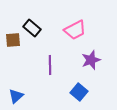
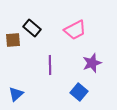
purple star: moved 1 px right, 3 px down
blue triangle: moved 2 px up
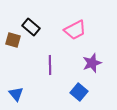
black rectangle: moved 1 px left, 1 px up
brown square: rotated 21 degrees clockwise
blue triangle: rotated 28 degrees counterclockwise
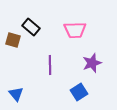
pink trapezoid: rotated 25 degrees clockwise
blue square: rotated 18 degrees clockwise
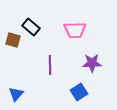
purple star: rotated 18 degrees clockwise
blue triangle: rotated 21 degrees clockwise
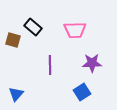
black rectangle: moved 2 px right
blue square: moved 3 px right
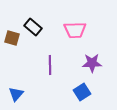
brown square: moved 1 px left, 2 px up
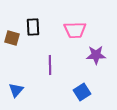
black rectangle: rotated 48 degrees clockwise
purple star: moved 4 px right, 8 px up
blue triangle: moved 4 px up
